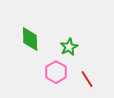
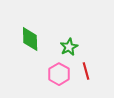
pink hexagon: moved 3 px right, 2 px down
red line: moved 1 px left, 8 px up; rotated 18 degrees clockwise
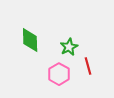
green diamond: moved 1 px down
red line: moved 2 px right, 5 px up
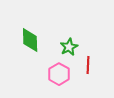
red line: moved 1 px up; rotated 18 degrees clockwise
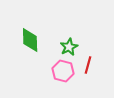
red line: rotated 12 degrees clockwise
pink hexagon: moved 4 px right, 3 px up; rotated 15 degrees counterclockwise
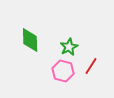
red line: moved 3 px right, 1 px down; rotated 18 degrees clockwise
